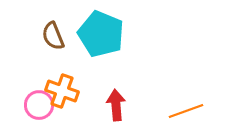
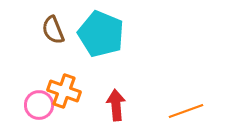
brown semicircle: moved 6 px up
orange cross: moved 2 px right
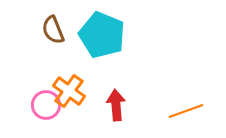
cyan pentagon: moved 1 px right, 1 px down
orange cross: moved 5 px right; rotated 16 degrees clockwise
pink circle: moved 7 px right
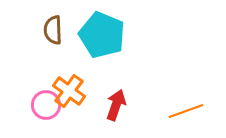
brown semicircle: rotated 20 degrees clockwise
red arrow: rotated 24 degrees clockwise
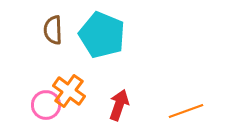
red arrow: moved 3 px right
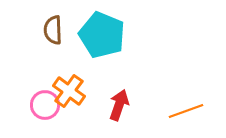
pink circle: moved 1 px left
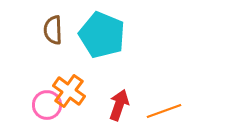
pink circle: moved 2 px right
orange line: moved 22 px left
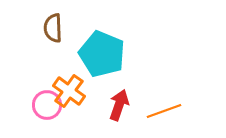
brown semicircle: moved 2 px up
cyan pentagon: moved 19 px down
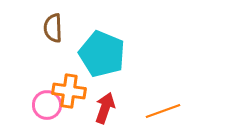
orange cross: rotated 28 degrees counterclockwise
red arrow: moved 14 px left, 3 px down
orange line: moved 1 px left
